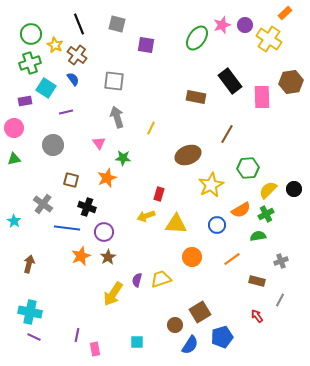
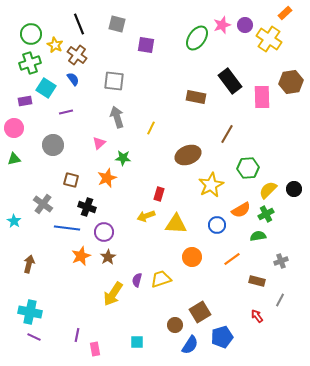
pink triangle at (99, 143): rotated 24 degrees clockwise
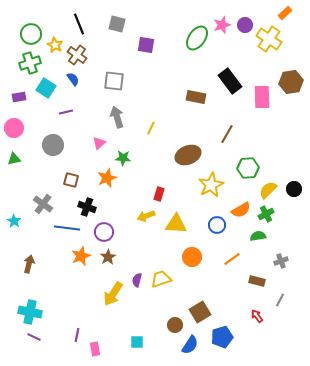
purple rectangle at (25, 101): moved 6 px left, 4 px up
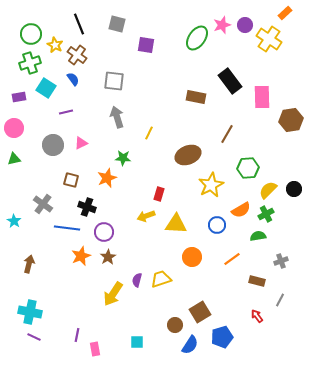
brown hexagon at (291, 82): moved 38 px down
yellow line at (151, 128): moved 2 px left, 5 px down
pink triangle at (99, 143): moved 18 px left; rotated 16 degrees clockwise
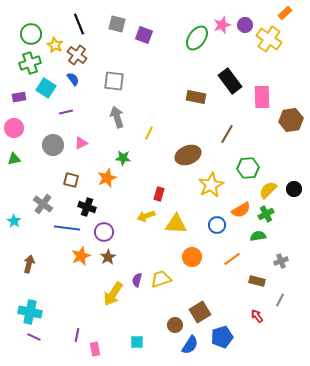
purple square at (146, 45): moved 2 px left, 10 px up; rotated 12 degrees clockwise
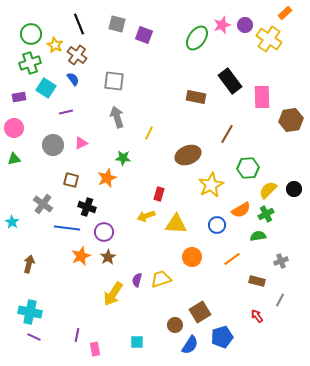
cyan star at (14, 221): moved 2 px left, 1 px down
